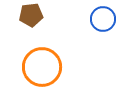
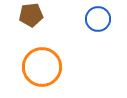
blue circle: moved 5 px left
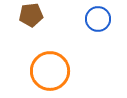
orange circle: moved 8 px right, 4 px down
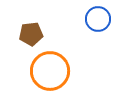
brown pentagon: moved 19 px down
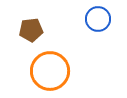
brown pentagon: moved 4 px up
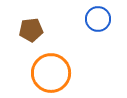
orange circle: moved 1 px right, 2 px down
